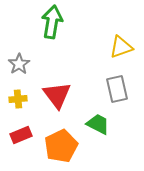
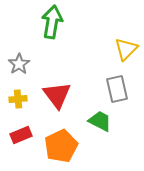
yellow triangle: moved 5 px right, 2 px down; rotated 25 degrees counterclockwise
green trapezoid: moved 2 px right, 3 px up
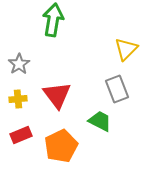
green arrow: moved 1 px right, 2 px up
gray rectangle: rotated 8 degrees counterclockwise
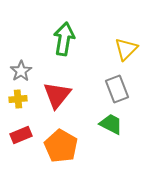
green arrow: moved 11 px right, 19 px down
gray star: moved 2 px right, 7 px down
red triangle: rotated 16 degrees clockwise
green trapezoid: moved 11 px right, 3 px down
orange pentagon: rotated 16 degrees counterclockwise
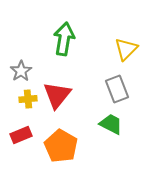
yellow cross: moved 10 px right
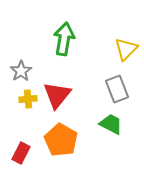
red rectangle: moved 18 px down; rotated 40 degrees counterclockwise
orange pentagon: moved 6 px up
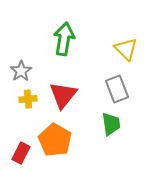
yellow triangle: rotated 30 degrees counterclockwise
red triangle: moved 6 px right
green trapezoid: rotated 55 degrees clockwise
orange pentagon: moved 6 px left
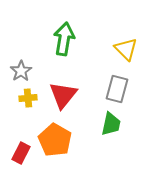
gray rectangle: rotated 36 degrees clockwise
yellow cross: moved 1 px up
green trapezoid: rotated 20 degrees clockwise
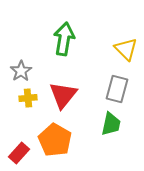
red rectangle: moved 2 px left; rotated 15 degrees clockwise
